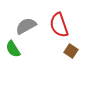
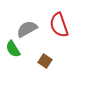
gray semicircle: moved 1 px right, 3 px down
brown square: moved 26 px left, 10 px down
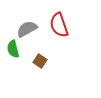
green semicircle: rotated 18 degrees clockwise
brown square: moved 5 px left
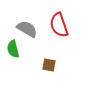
gray semicircle: rotated 60 degrees clockwise
brown square: moved 9 px right, 4 px down; rotated 24 degrees counterclockwise
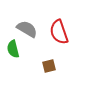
red semicircle: moved 7 px down
brown square: moved 1 px down; rotated 24 degrees counterclockwise
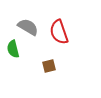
gray semicircle: moved 1 px right, 2 px up
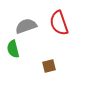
gray semicircle: moved 2 px left, 1 px up; rotated 50 degrees counterclockwise
red semicircle: moved 9 px up
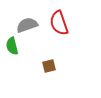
gray semicircle: moved 1 px right, 1 px up
green semicircle: moved 1 px left, 3 px up
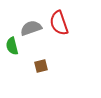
gray semicircle: moved 4 px right, 3 px down
brown square: moved 8 px left
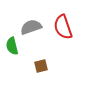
red semicircle: moved 4 px right, 4 px down
gray semicircle: moved 1 px up
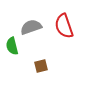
red semicircle: moved 1 px right, 1 px up
